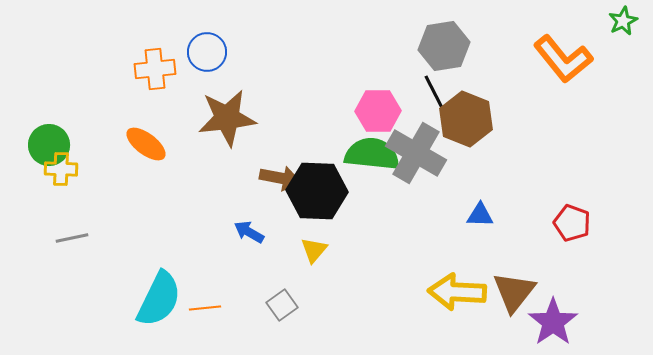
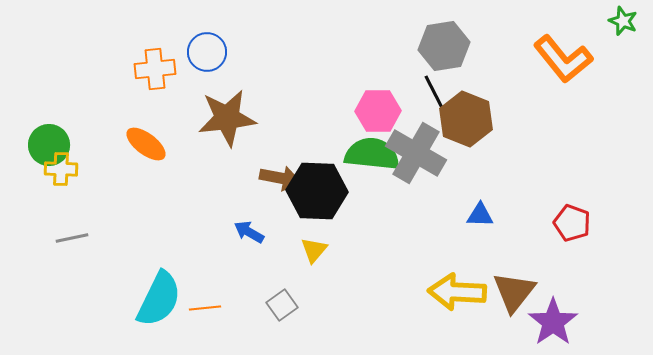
green star: rotated 24 degrees counterclockwise
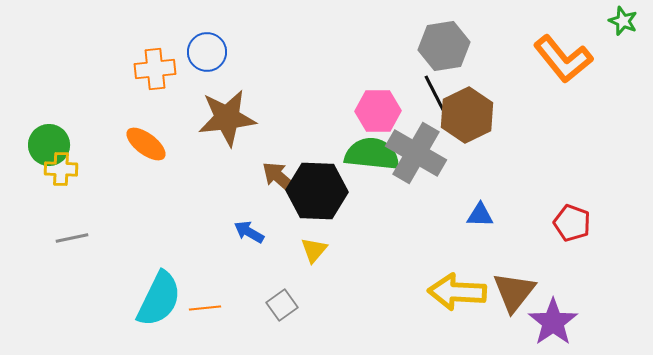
brown hexagon: moved 1 px right, 4 px up; rotated 12 degrees clockwise
brown arrow: rotated 150 degrees counterclockwise
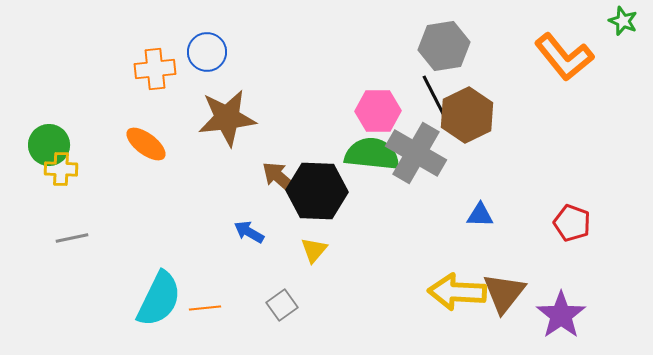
orange L-shape: moved 1 px right, 2 px up
black line: moved 2 px left
brown triangle: moved 10 px left, 1 px down
purple star: moved 8 px right, 7 px up
